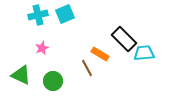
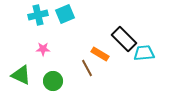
pink star: moved 1 px right, 1 px down; rotated 24 degrees clockwise
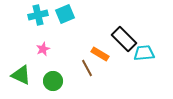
pink star: rotated 24 degrees counterclockwise
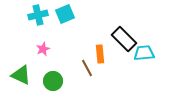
orange rectangle: rotated 54 degrees clockwise
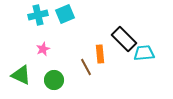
brown line: moved 1 px left, 1 px up
green circle: moved 1 px right, 1 px up
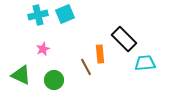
cyan trapezoid: moved 1 px right, 10 px down
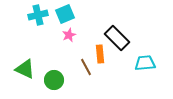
black rectangle: moved 7 px left, 1 px up
pink star: moved 26 px right, 14 px up
green triangle: moved 4 px right, 6 px up
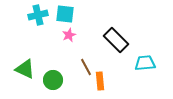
cyan square: rotated 30 degrees clockwise
black rectangle: moved 1 px left, 2 px down
orange rectangle: moved 27 px down
green circle: moved 1 px left
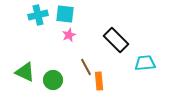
green triangle: moved 3 px down
orange rectangle: moved 1 px left
